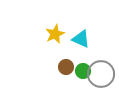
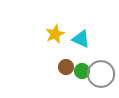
green circle: moved 1 px left
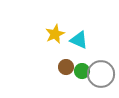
cyan triangle: moved 2 px left, 1 px down
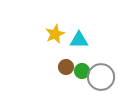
cyan triangle: rotated 24 degrees counterclockwise
gray circle: moved 3 px down
